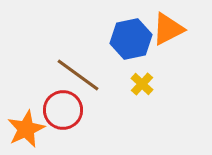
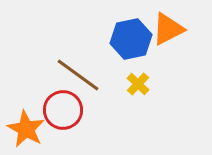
yellow cross: moved 4 px left
orange star: rotated 18 degrees counterclockwise
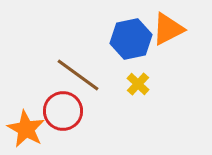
red circle: moved 1 px down
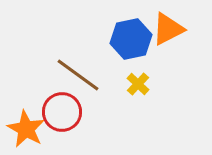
red circle: moved 1 px left, 1 px down
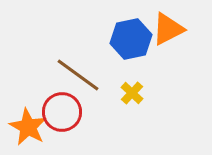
yellow cross: moved 6 px left, 9 px down
orange star: moved 2 px right, 2 px up
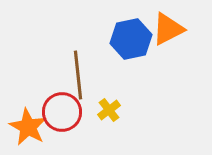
brown line: rotated 48 degrees clockwise
yellow cross: moved 23 px left, 17 px down; rotated 10 degrees clockwise
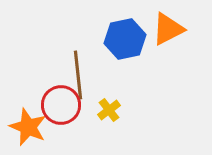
blue hexagon: moved 6 px left
red circle: moved 1 px left, 7 px up
orange star: rotated 6 degrees counterclockwise
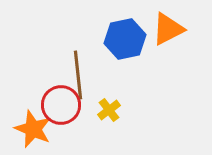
orange star: moved 5 px right, 2 px down
